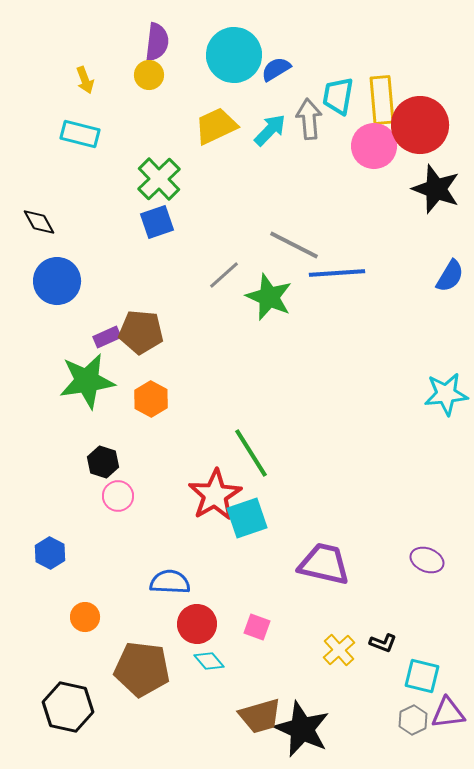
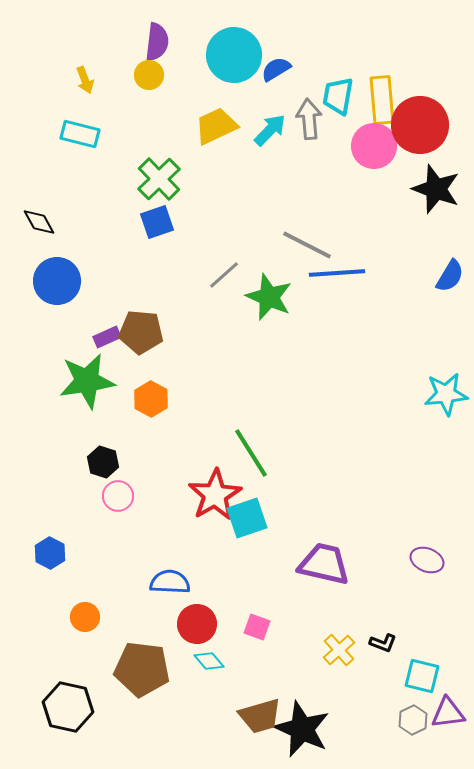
gray line at (294, 245): moved 13 px right
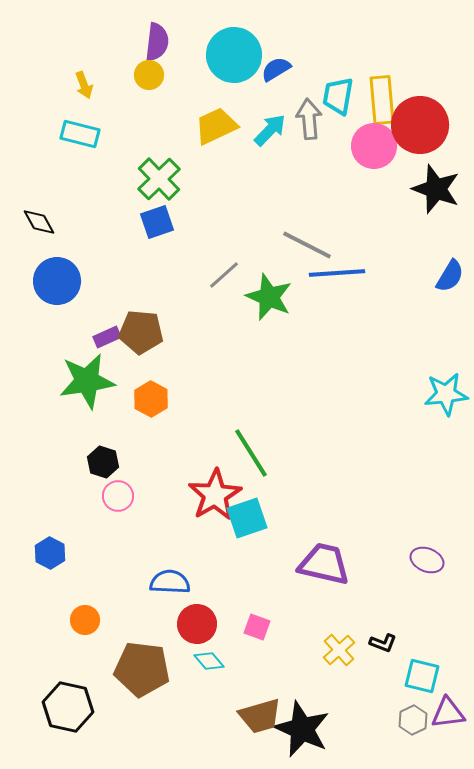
yellow arrow at (85, 80): moved 1 px left, 5 px down
orange circle at (85, 617): moved 3 px down
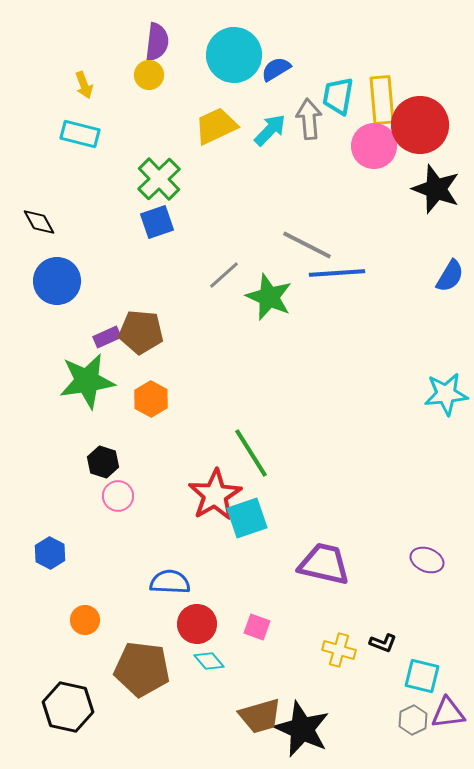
yellow cross at (339, 650): rotated 32 degrees counterclockwise
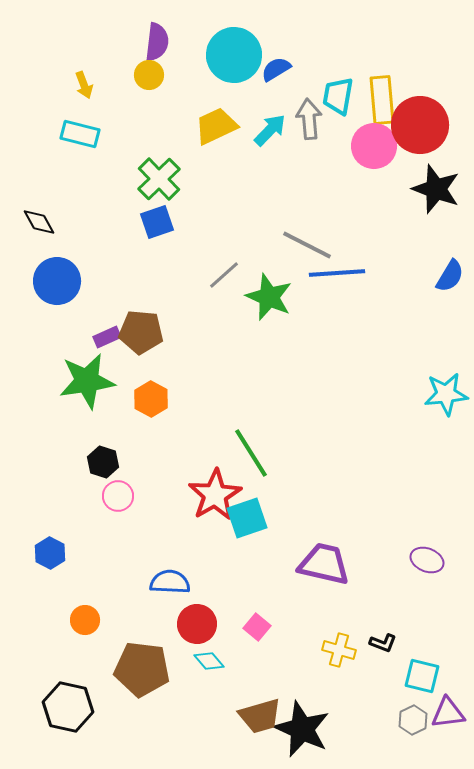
pink square at (257, 627): rotated 20 degrees clockwise
